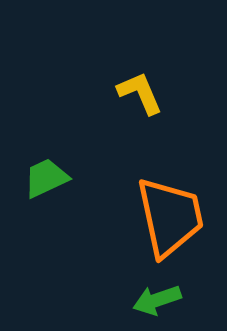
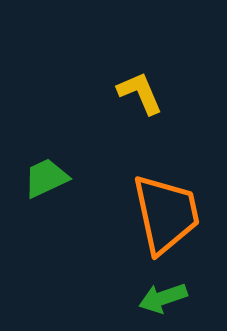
orange trapezoid: moved 4 px left, 3 px up
green arrow: moved 6 px right, 2 px up
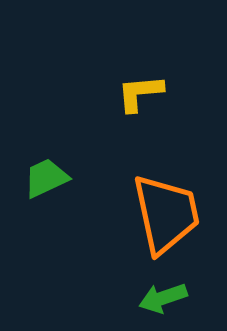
yellow L-shape: rotated 72 degrees counterclockwise
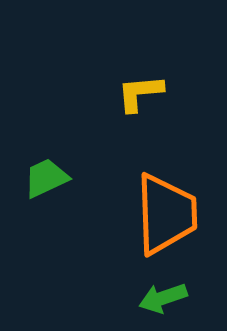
orange trapezoid: rotated 10 degrees clockwise
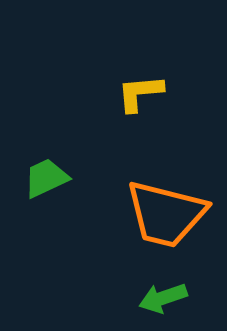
orange trapezoid: rotated 106 degrees clockwise
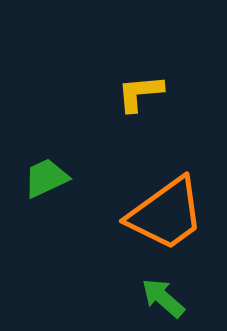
orange trapezoid: rotated 50 degrees counterclockwise
green arrow: rotated 60 degrees clockwise
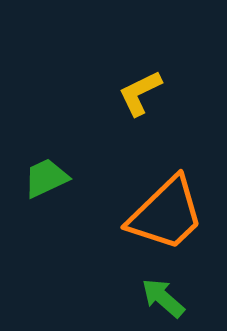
yellow L-shape: rotated 21 degrees counterclockwise
orange trapezoid: rotated 8 degrees counterclockwise
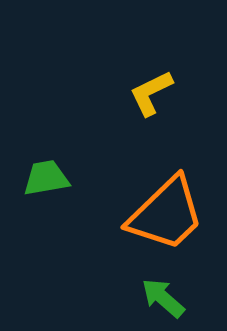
yellow L-shape: moved 11 px right
green trapezoid: rotated 15 degrees clockwise
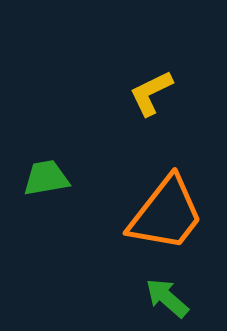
orange trapezoid: rotated 8 degrees counterclockwise
green arrow: moved 4 px right
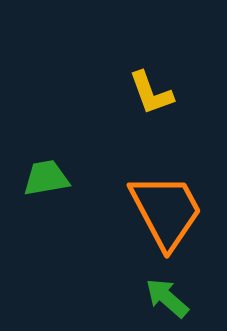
yellow L-shape: rotated 84 degrees counterclockwise
orange trapezoid: moved 3 px up; rotated 66 degrees counterclockwise
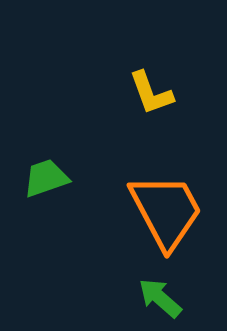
green trapezoid: rotated 9 degrees counterclockwise
green arrow: moved 7 px left
